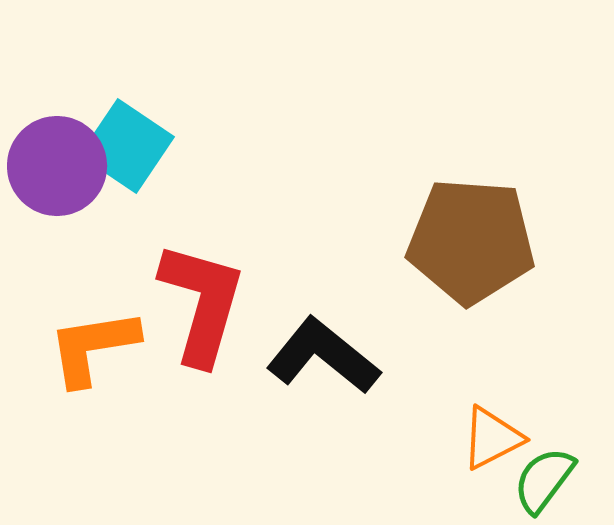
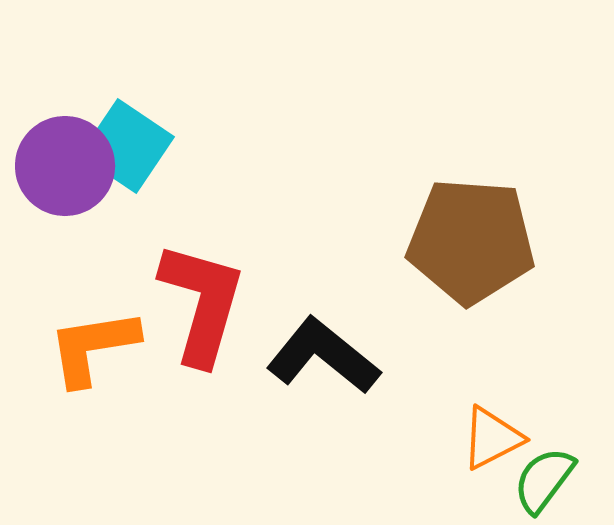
purple circle: moved 8 px right
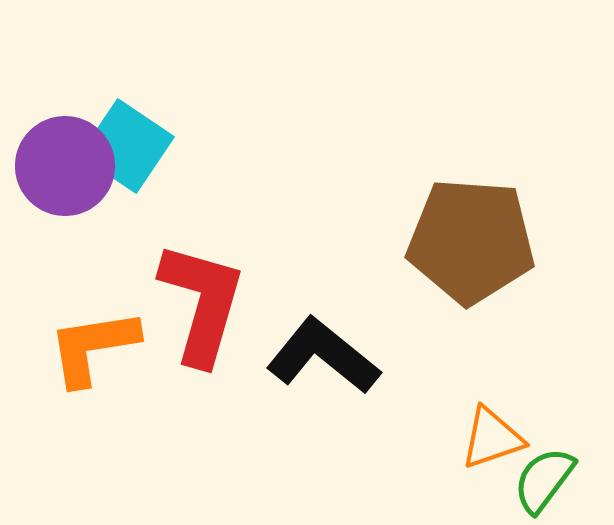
orange triangle: rotated 8 degrees clockwise
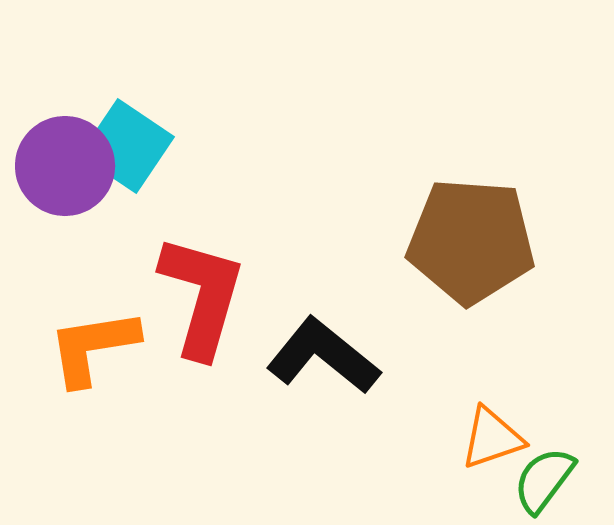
red L-shape: moved 7 px up
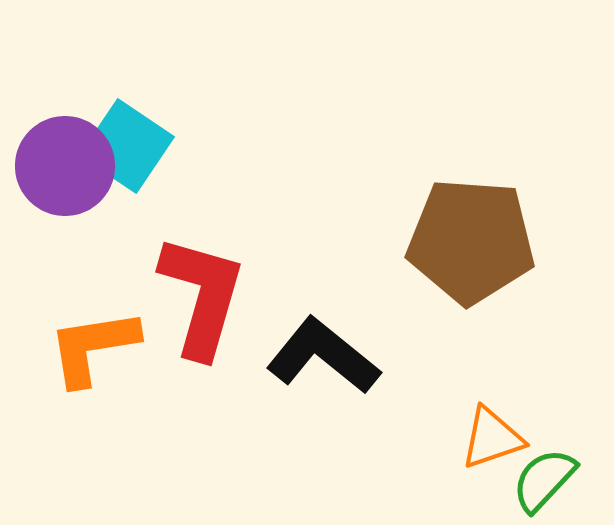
green semicircle: rotated 6 degrees clockwise
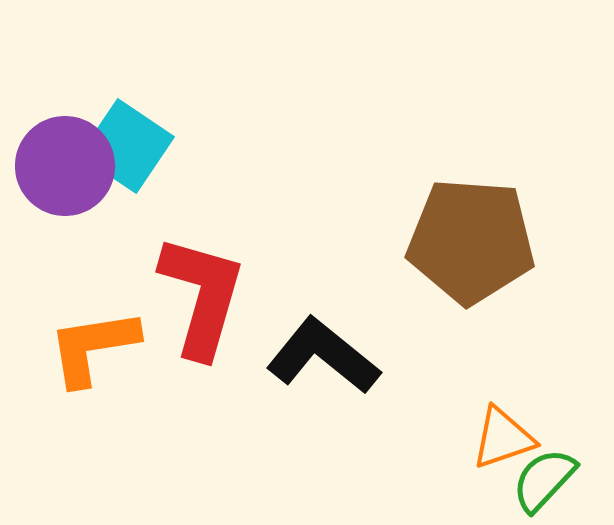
orange triangle: moved 11 px right
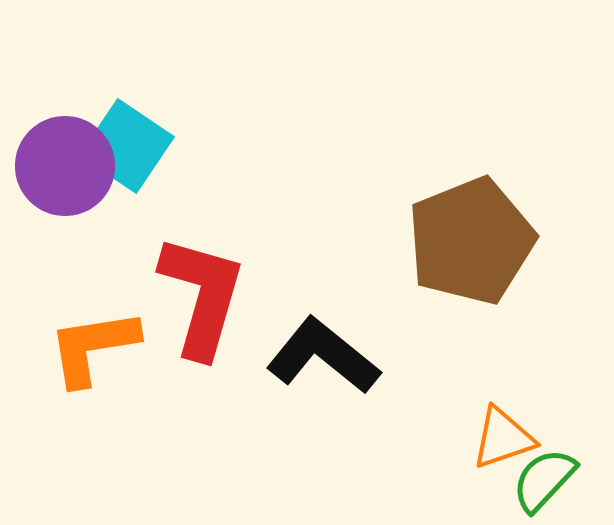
brown pentagon: rotated 26 degrees counterclockwise
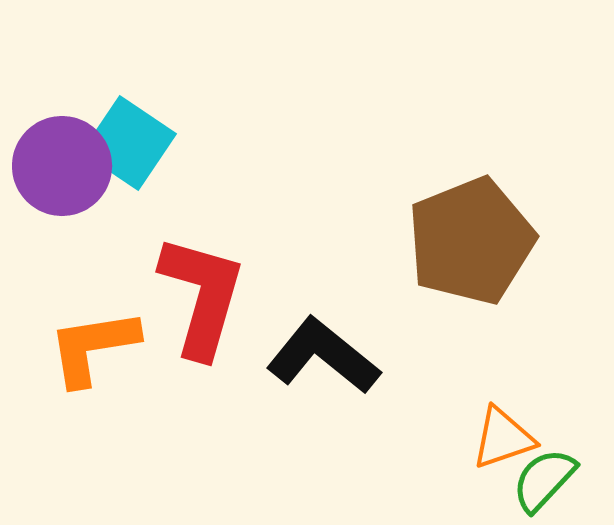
cyan square: moved 2 px right, 3 px up
purple circle: moved 3 px left
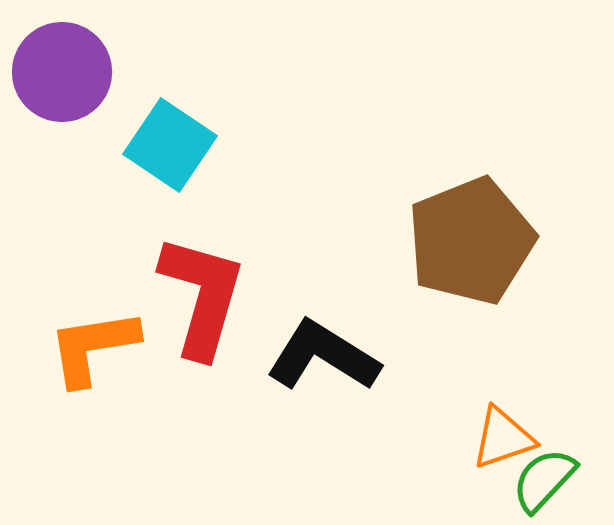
cyan square: moved 41 px right, 2 px down
purple circle: moved 94 px up
black L-shape: rotated 7 degrees counterclockwise
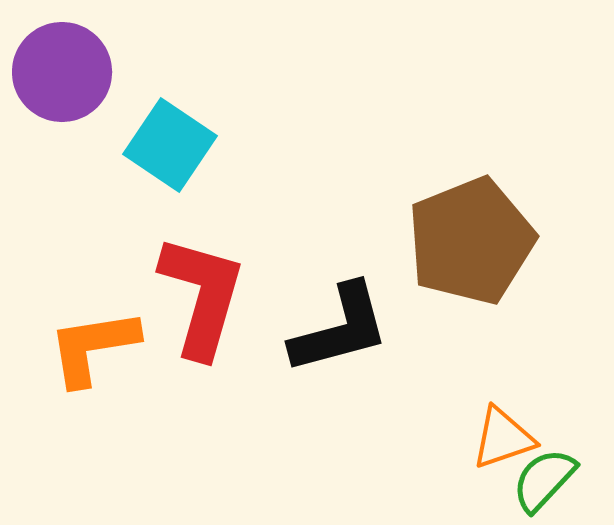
black L-shape: moved 17 px right, 27 px up; rotated 133 degrees clockwise
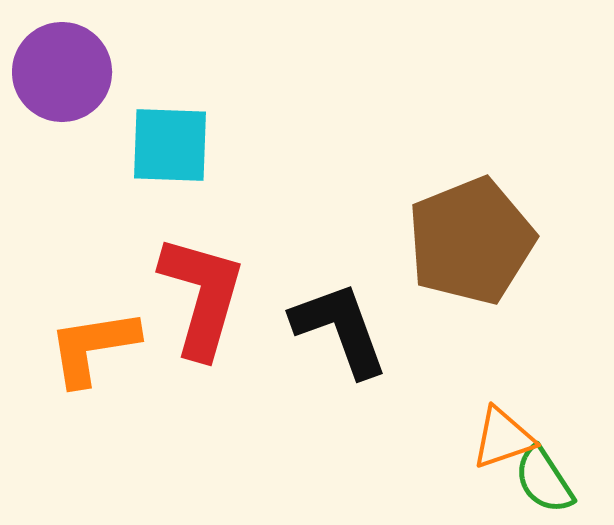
cyan square: rotated 32 degrees counterclockwise
black L-shape: rotated 95 degrees counterclockwise
green semicircle: rotated 76 degrees counterclockwise
